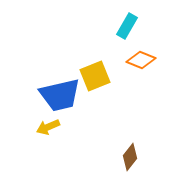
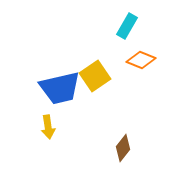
yellow square: rotated 12 degrees counterclockwise
blue trapezoid: moved 7 px up
yellow arrow: rotated 75 degrees counterclockwise
brown diamond: moved 7 px left, 9 px up
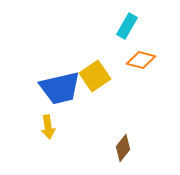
orange diamond: rotated 8 degrees counterclockwise
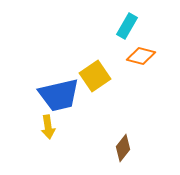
orange diamond: moved 4 px up
blue trapezoid: moved 1 px left, 7 px down
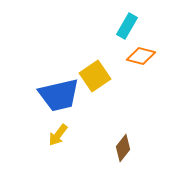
yellow arrow: moved 10 px right, 8 px down; rotated 45 degrees clockwise
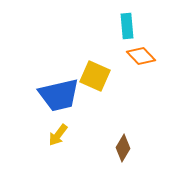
cyan rectangle: rotated 35 degrees counterclockwise
orange diamond: rotated 32 degrees clockwise
yellow square: rotated 32 degrees counterclockwise
brown diamond: rotated 8 degrees counterclockwise
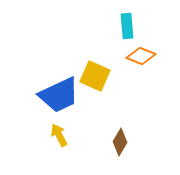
orange diamond: rotated 24 degrees counterclockwise
blue trapezoid: rotated 12 degrees counterclockwise
yellow arrow: moved 1 px right; rotated 115 degrees clockwise
brown diamond: moved 3 px left, 6 px up
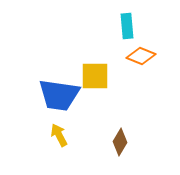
yellow square: rotated 24 degrees counterclockwise
blue trapezoid: rotated 33 degrees clockwise
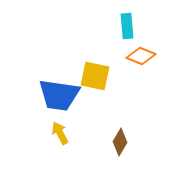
yellow square: rotated 12 degrees clockwise
yellow arrow: moved 1 px right, 2 px up
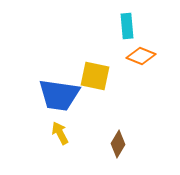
brown diamond: moved 2 px left, 2 px down
